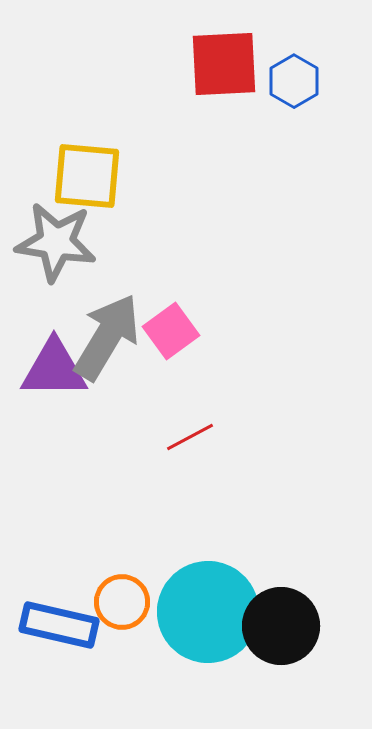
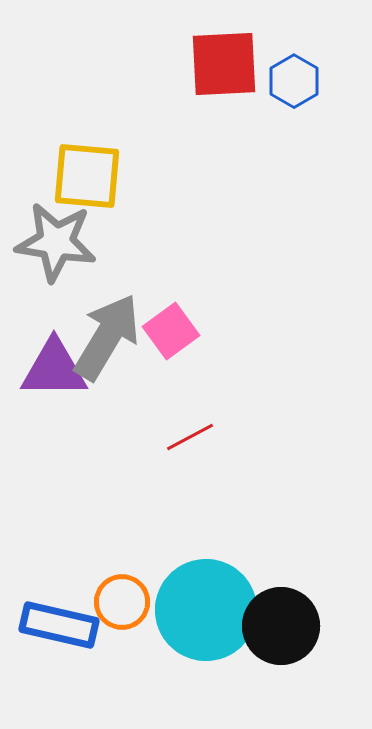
cyan circle: moved 2 px left, 2 px up
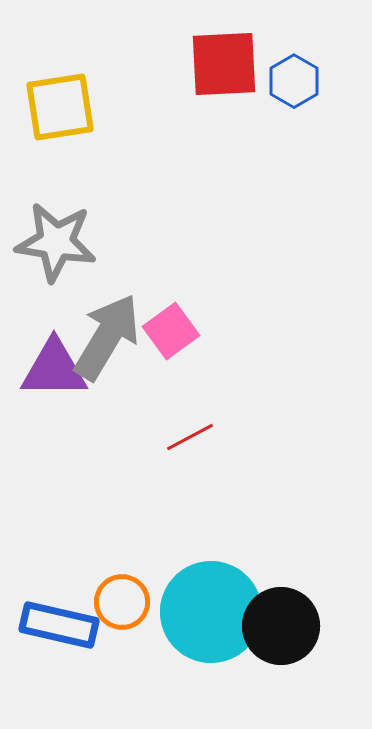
yellow square: moved 27 px left, 69 px up; rotated 14 degrees counterclockwise
cyan circle: moved 5 px right, 2 px down
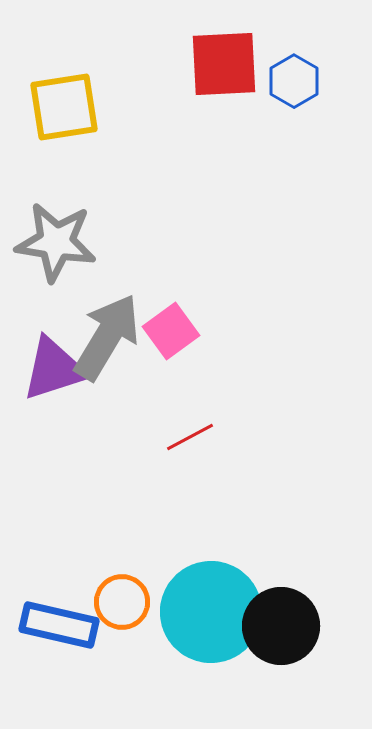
yellow square: moved 4 px right
purple triangle: rotated 18 degrees counterclockwise
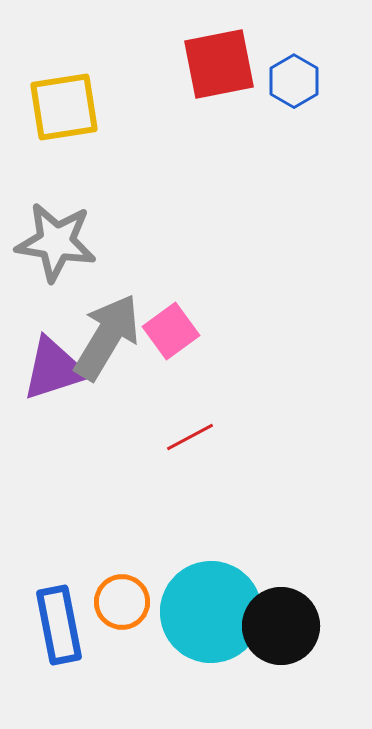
red square: moved 5 px left; rotated 8 degrees counterclockwise
blue rectangle: rotated 66 degrees clockwise
